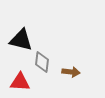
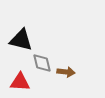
gray diamond: moved 1 px down; rotated 20 degrees counterclockwise
brown arrow: moved 5 px left
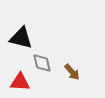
black triangle: moved 2 px up
brown arrow: moved 6 px right; rotated 42 degrees clockwise
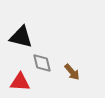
black triangle: moved 1 px up
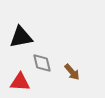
black triangle: rotated 25 degrees counterclockwise
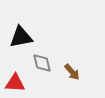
red triangle: moved 5 px left, 1 px down
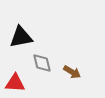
brown arrow: rotated 18 degrees counterclockwise
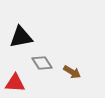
gray diamond: rotated 20 degrees counterclockwise
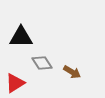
black triangle: rotated 10 degrees clockwise
red triangle: rotated 35 degrees counterclockwise
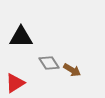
gray diamond: moved 7 px right
brown arrow: moved 2 px up
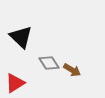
black triangle: rotated 45 degrees clockwise
